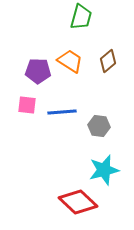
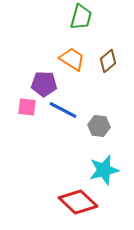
orange trapezoid: moved 2 px right, 2 px up
purple pentagon: moved 6 px right, 13 px down
pink square: moved 2 px down
blue line: moved 1 px right, 2 px up; rotated 32 degrees clockwise
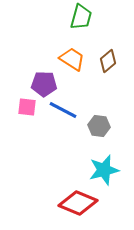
red diamond: moved 1 px down; rotated 21 degrees counterclockwise
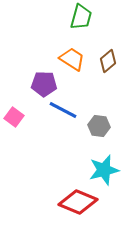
pink square: moved 13 px left, 10 px down; rotated 30 degrees clockwise
red diamond: moved 1 px up
